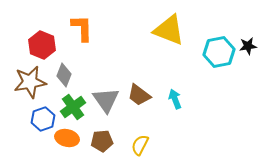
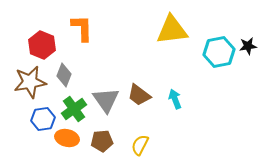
yellow triangle: moved 3 px right; rotated 28 degrees counterclockwise
green cross: moved 1 px right, 2 px down
blue hexagon: rotated 10 degrees clockwise
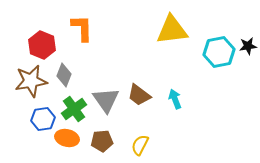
brown star: moved 1 px right, 1 px up
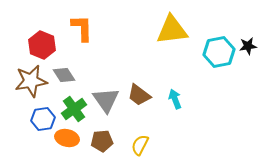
gray diamond: rotated 55 degrees counterclockwise
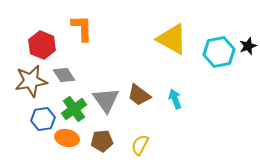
yellow triangle: moved 9 px down; rotated 36 degrees clockwise
black star: rotated 12 degrees counterclockwise
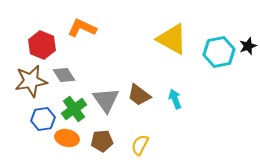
orange L-shape: rotated 64 degrees counterclockwise
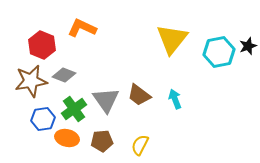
yellow triangle: rotated 40 degrees clockwise
gray diamond: rotated 35 degrees counterclockwise
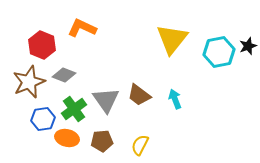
brown star: moved 2 px left, 1 px down; rotated 12 degrees counterclockwise
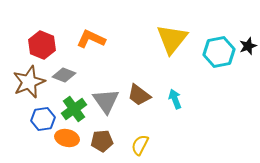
orange L-shape: moved 9 px right, 11 px down
gray triangle: moved 1 px down
